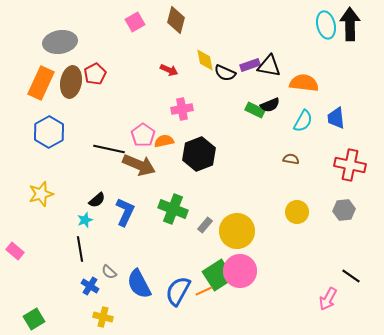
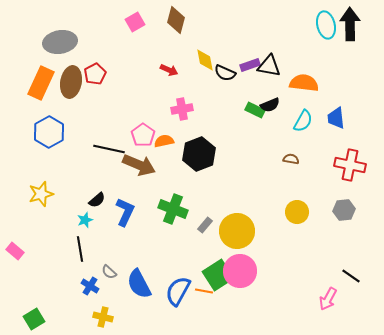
orange line at (204, 291): rotated 36 degrees clockwise
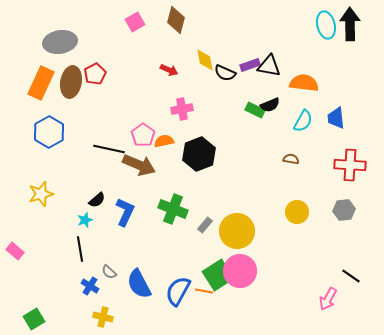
red cross at (350, 165): rotated 8 degrees counterclockwise
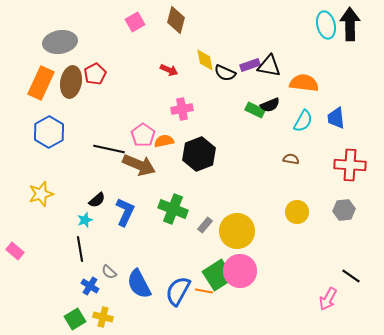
green square at (34, 319): moved 41 px right
